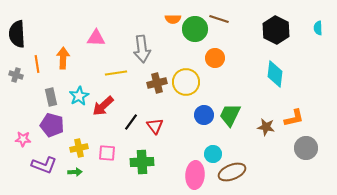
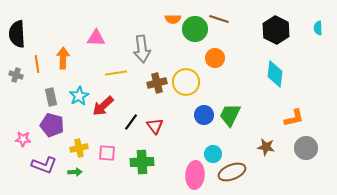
brown star: moved 20 px down
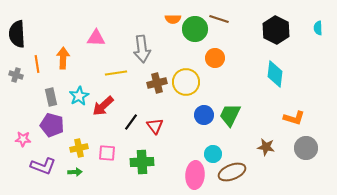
orange L-shape: rotated 30 degrees clockwise
purple L-shape: moved 1 px left, 1 px down
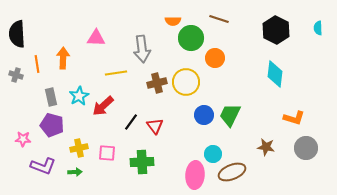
orange semicircle: moved 2 px down
green circle: moved 4 px left, 9 px down
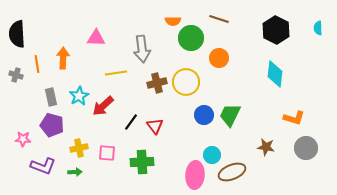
orange circle: moved 4 px right
cyan circle: moved 1 px left, 1 px down
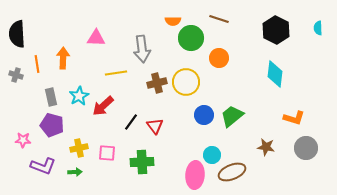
green trapezoid: moved 2 px right, 1 px down; rotated 25 degrees clockwise
pink star: moved 1 px down
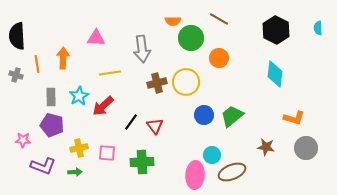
brown line: rotated 12 degrees clockwise
black semicircle: moved 2 px down
yellow line: moved 6 px left
gray rectangle: rotated 12 degrees clockwise
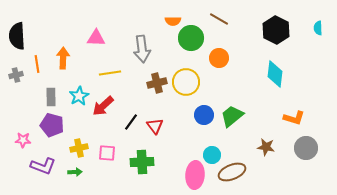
gray cross: rotated 32 degrees counterclockwise
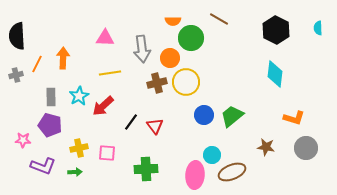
pink triangle: moved 9 px right
orange circle: moved 49 px left
orange line: rotated 36 degrees clockwise
purple pentagon: moved 2 px left
green cross: moved 4 px right, 7 px down
